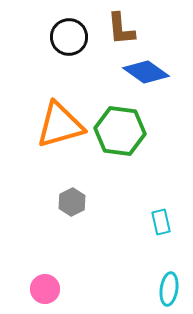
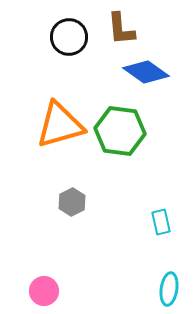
pink circle: moved 1 px left, 2 px down
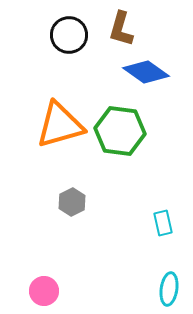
brown L-shape: rotated 21 degrees clockwise
black circle: moved 2 px up
cyan rectangle: moved 2 px right, 1 px down
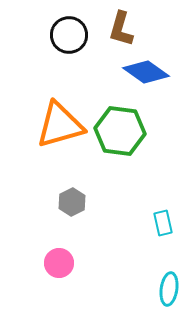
pink circle: moved 15 px right, 28 px up
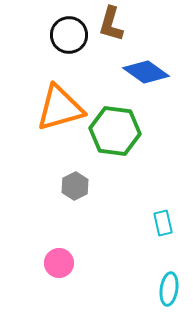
brown L-shape: moved 10 px left, 5 px up
orange triangle: moved 17 px up
green hexagon: moved 5 px left
gray hexagon: moved 3 px right, 16 px up
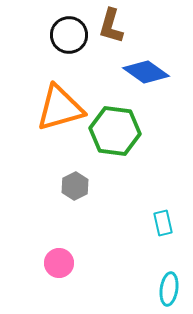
brown L-shape: moved 2 px down
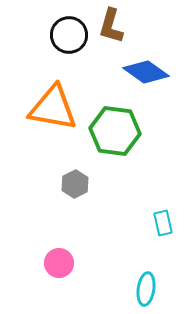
orange triangle: moved 7 px left; rotated 26 degrees clockwise
gray hexagon: moved 2 px up
cyan ellipse: moved 23 px left
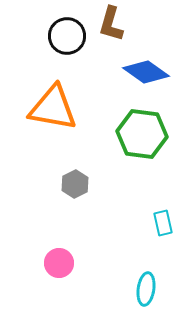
brown L-shape: moved 2 px up
black circle: moved 2 px left, 1 px down
green hexagon: moved 27 px right, 3 px down
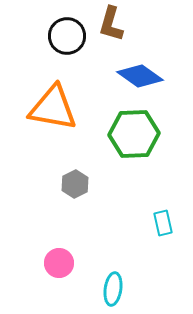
blue diamond: moved 6 px left, 4 px down
green hexagon: moved 8 px left; rotated 9 degrees counterclockwise
cyan ellipse: moved 33 px left
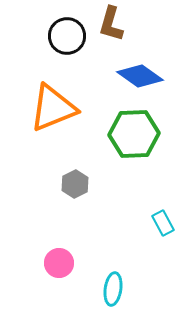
orange triangle: rotated 32 degrees counterclockwise
cyan rectangle: rotated 15 degrees counterclockwise
